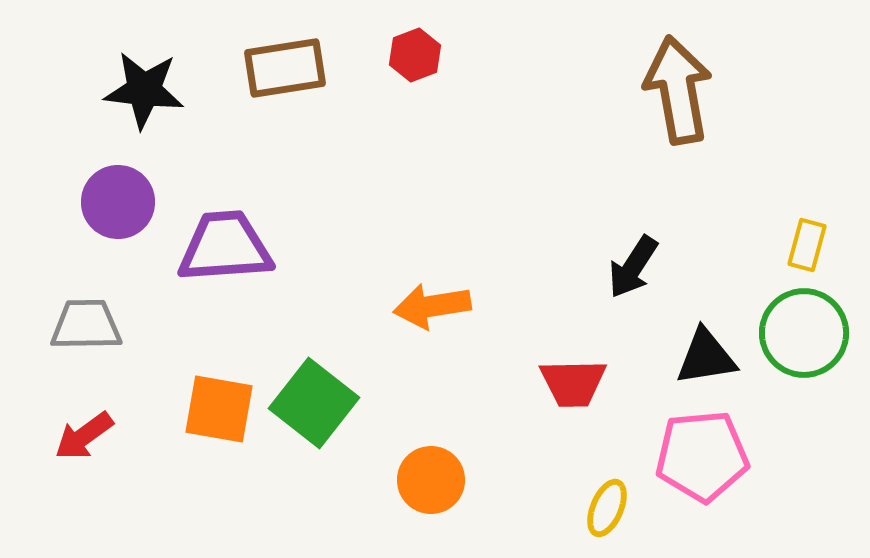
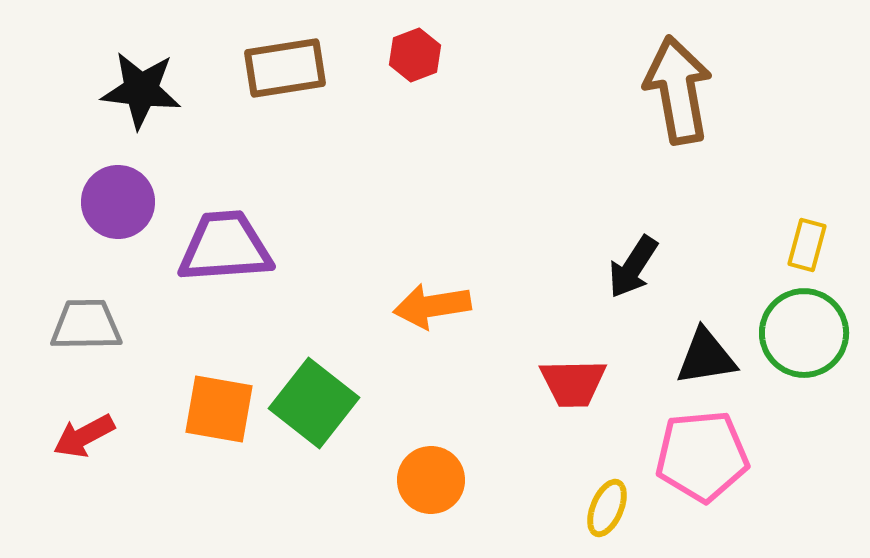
black star: moved 3 px left
red arrow: rotated 8 degrees clockwise
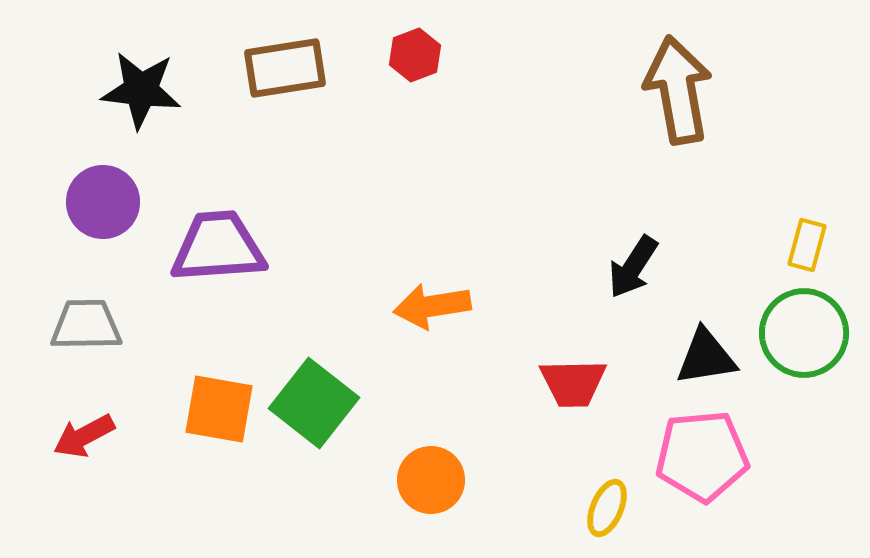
purple circle: moved 15 px left
purple trapezoid: moved 7 px left
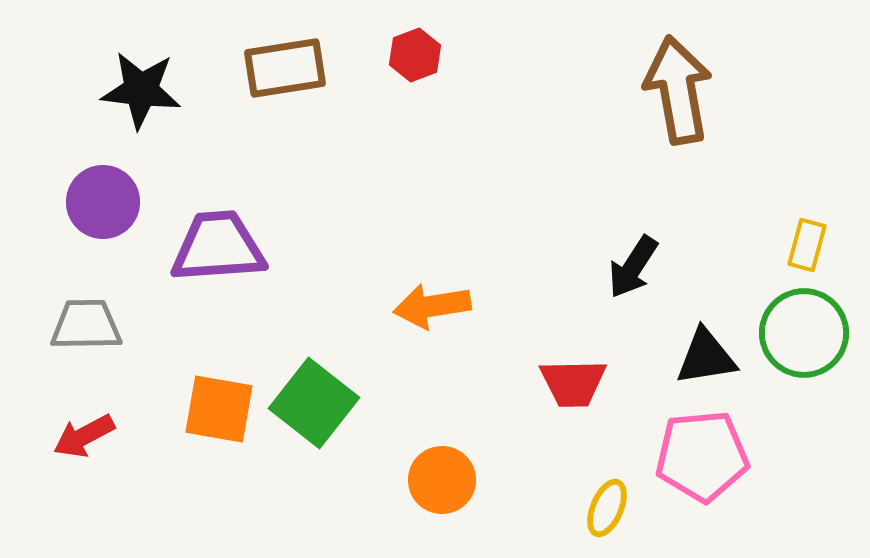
orange circle: moved 11 px right
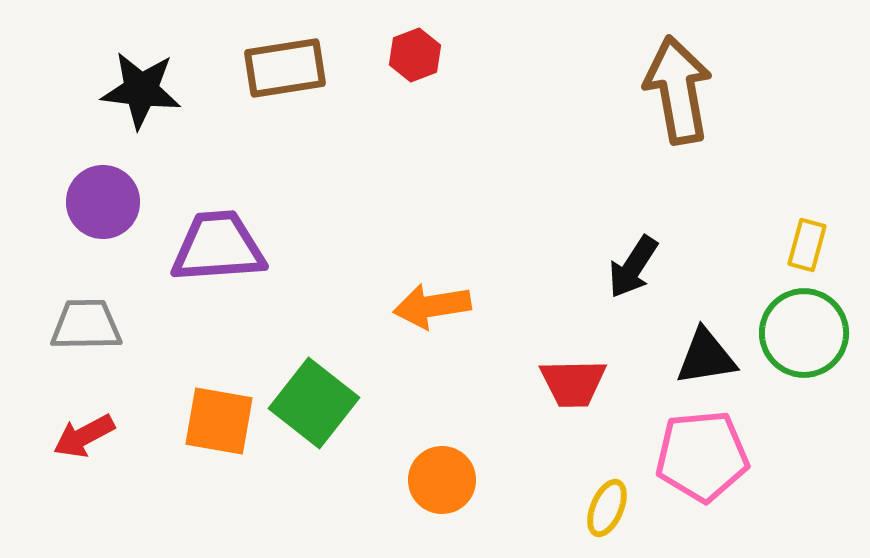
orange square: moved 12 px down
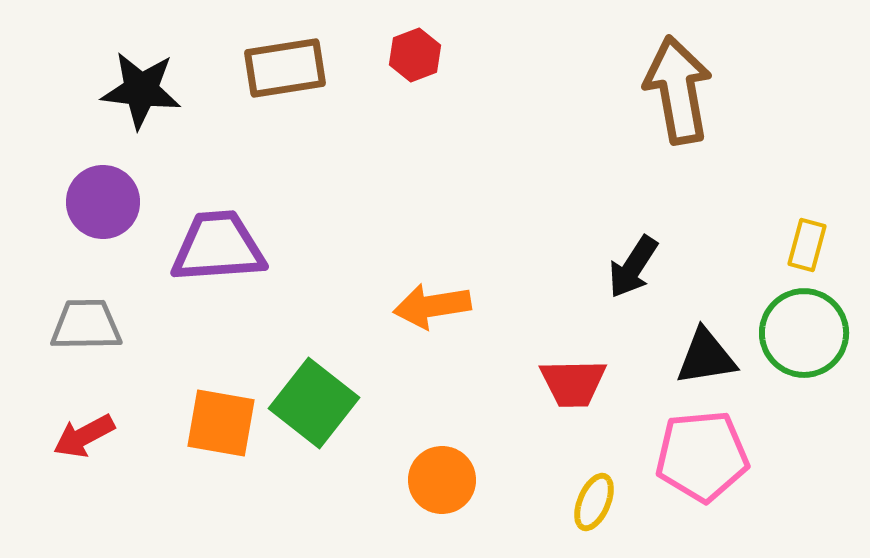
orange square: moved 2 px right, 2 px down
yellow ellipse: moved 13 px left, 6 px up
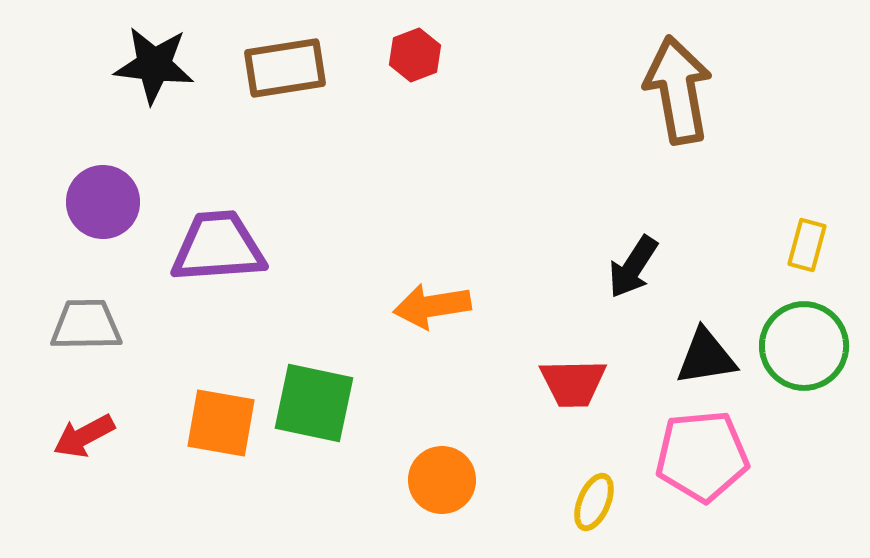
black star: moved 13 px right, 25 px up
green circle: moved 13 px down
green square: rotated 26 degrees counterclockwise
